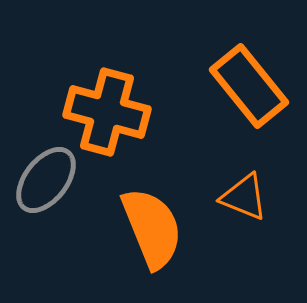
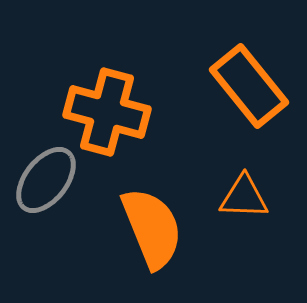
orange triangle: rotated 20 degrees counterclockwise
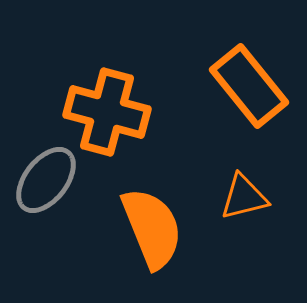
orange triangle: rotated 16 degrees counterclockwise
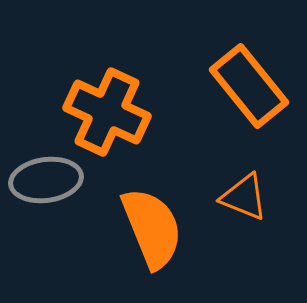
orange cross: rotated 10 degrees clockwise
gray ellipse: rotated 44 degrees clockwise
orange triangle: rotated 36 degrees clockwise
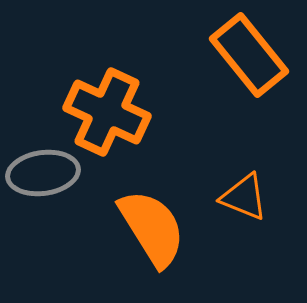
orange rectangle: moved 31 px up
gray ellipse: moved 3 px left, 7 px up
orange semicircle: rotated 10 degrees counterclockwise
